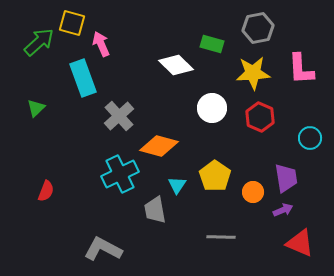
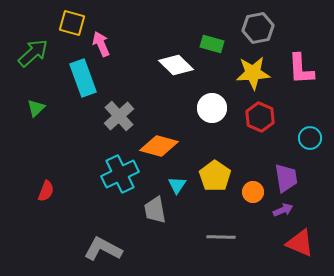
green arrow: moved 6 px left, 11 px down
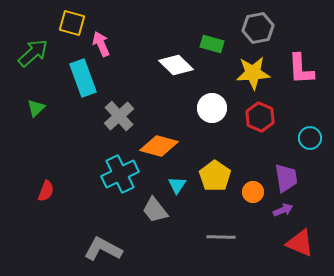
gray trapezoid: rotated 28 degrees counterclockwise
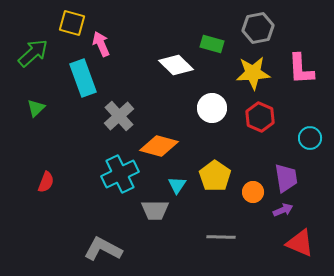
red semicircle: moved 9 px up
gray trapezoid: rotated 52 degrees counterclockwise
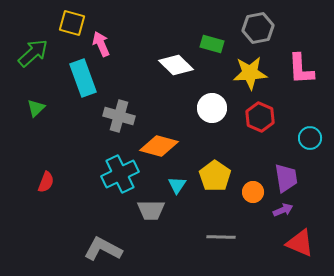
yellow star: moved 3 px left
gray cross: rotated 32 degrees counterclockwise
gray trapezoid: moved 4 px left
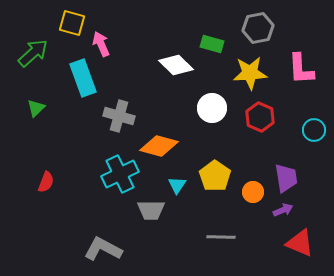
cyan circle: moved 4 px right, 8 px up
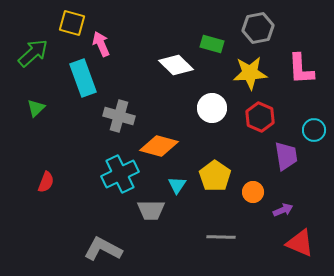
purple trapezoid: moved 22 px up
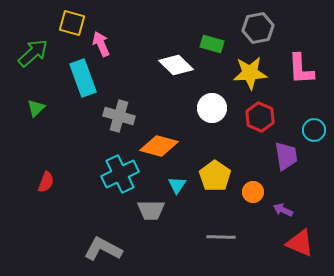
purple arrow: rotated 132 degrees counterclockwise
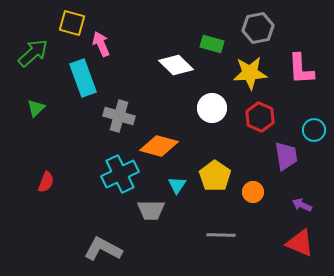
purple arrow: moved 19 px right, 5 px up
gray line: moved 2 px up
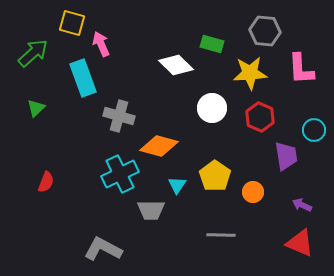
gray hexagon: moved 7 px right, 3 px down; rotated 16 degrees clockwise
